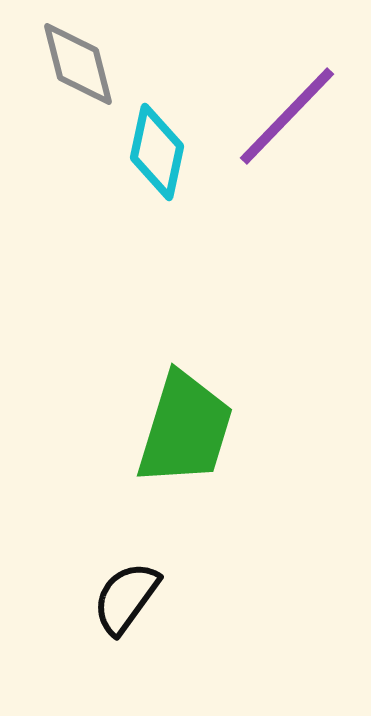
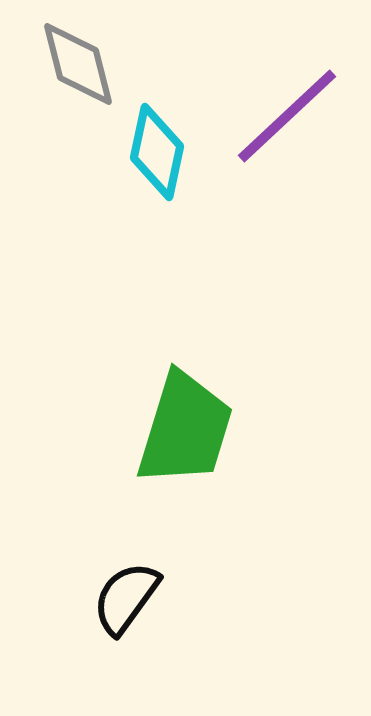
purple line: rotated 3 degrees clockwise
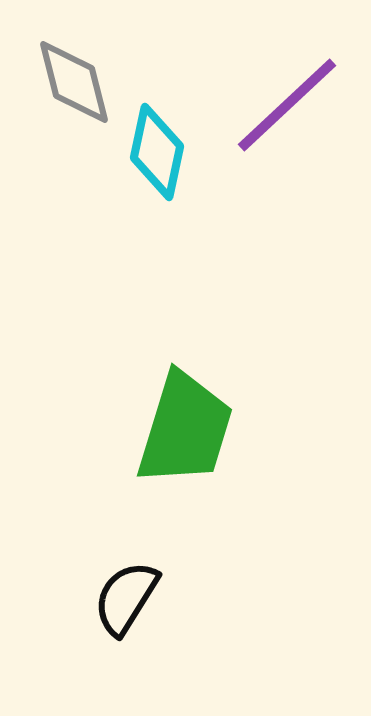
gray diamond: moved 4 px left, 18 px down
purple line: moved 11 px up
black semicircle: rotated 4 degrees counterclockwise
